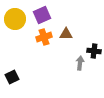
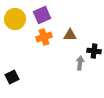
brown triangle: moved 4 px right, 1 px down
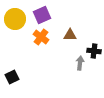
orange cross: moved 3 px left; rotated 35 degrees counterclockwise
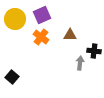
black square: rotated 24 degrees counterclockwise
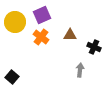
yellow circle: moved 3 px down
black cross: moved 4 px up; rotated 16 degrees clockwise
gray arrow: moved 7 px down
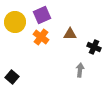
brown triangle: moved 1 px up
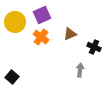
brown triangle: rotated 24 degrees counterclockwise
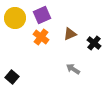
yellow circle: moved 4 px up
black cross: moved 4 px up; rotated 16 degrees clockwise
gray arrow: moved 7 px left, 1 px up; rotated 64 degrees counterclockwise
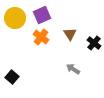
brown triangle: rotated 40 degrees counterclockwise
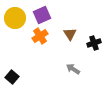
orange cross: moved 1 px left, 1 px up; rotated 21 degrees clockwise
black cross: rotated 32 degrees clockwise
